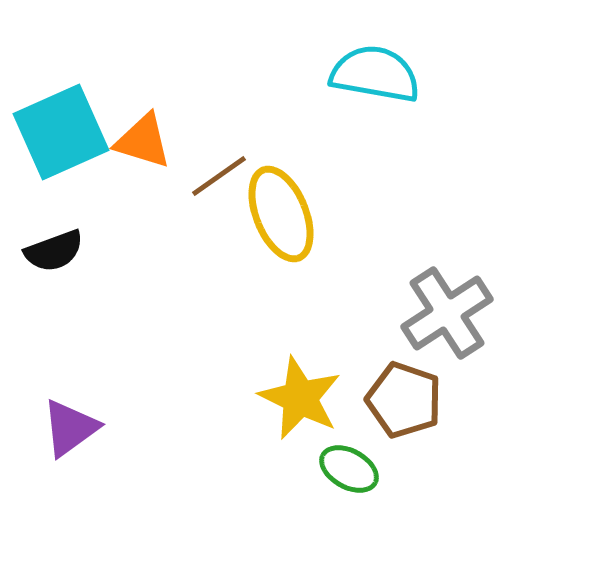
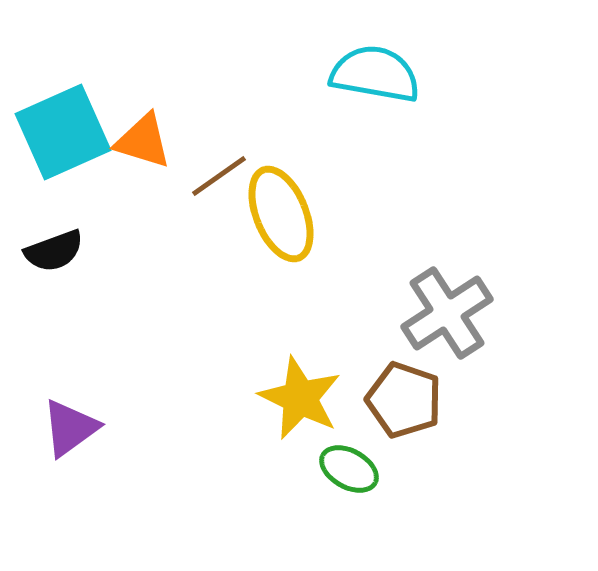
cyan square: moved 2 px right
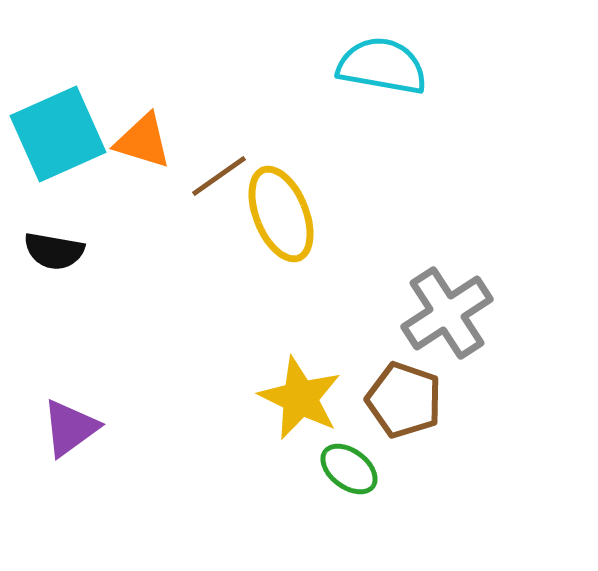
cyan semicircle: moved 7 px right, 8 px up
cyan square: moved 5 px left, 2 px down
black semicircle: rotated 30 degrees clockwise
green ellipse: rotated 8 degrees clockwise
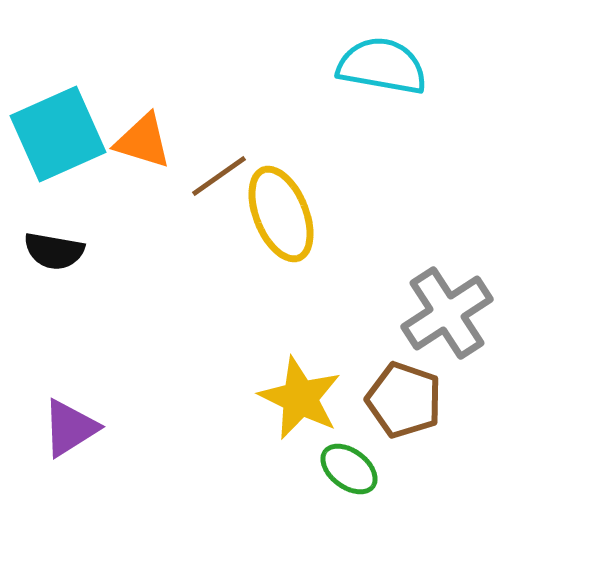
purple triangle: rotated 4 degrees clockwise
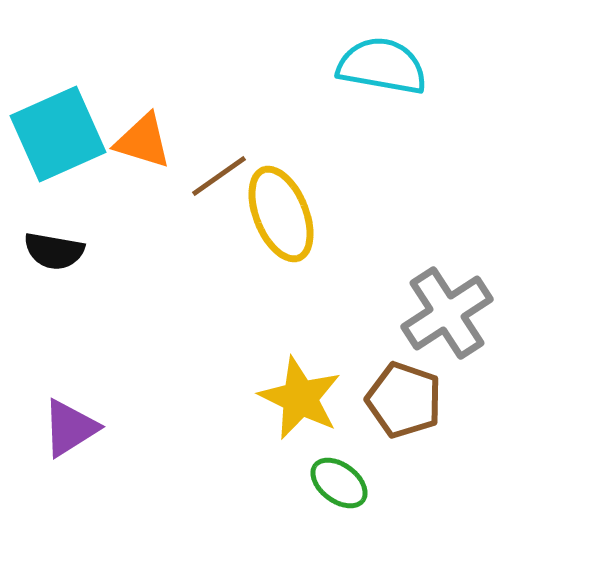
green ellipse: moved 10 px left, 14 px down
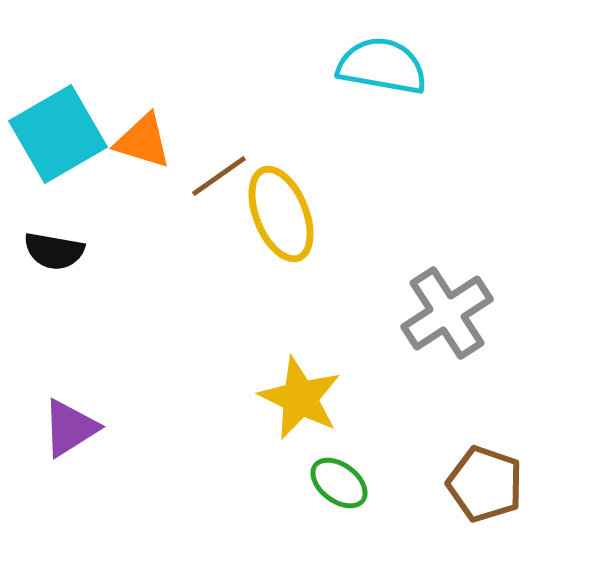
cyan square: rotated 6 degrees counterclockwise
brown pentagon: moved 81 px right, 84 px down
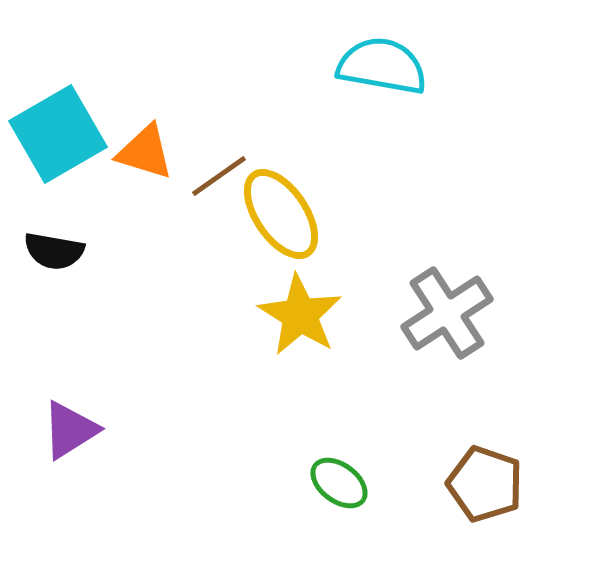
orange triangle: moved 2 px right, 11 px down
yellow ellipse: rotated 12 degrees counterclockwise
yellow star: moved 83 px up; rotated 6 degrees clockwise
purple triangle: moved 2 px down
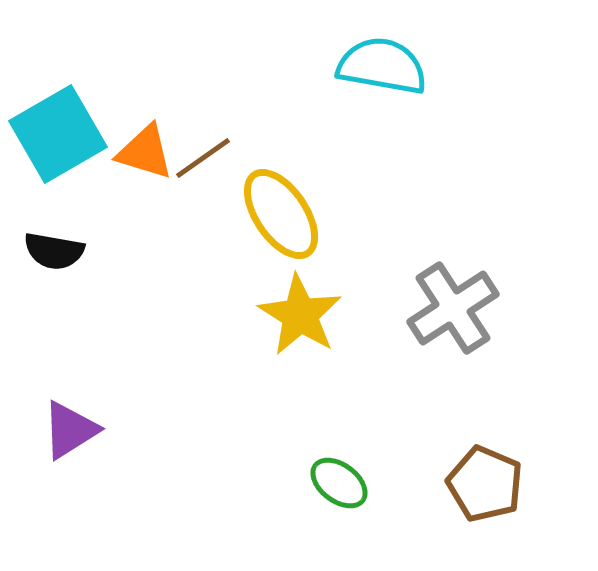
brown line: moved 16 px left, 18 px up
gray cross: moved 6 px right, 5 px up
brown pentagon: rotated 4 degrees clockwise
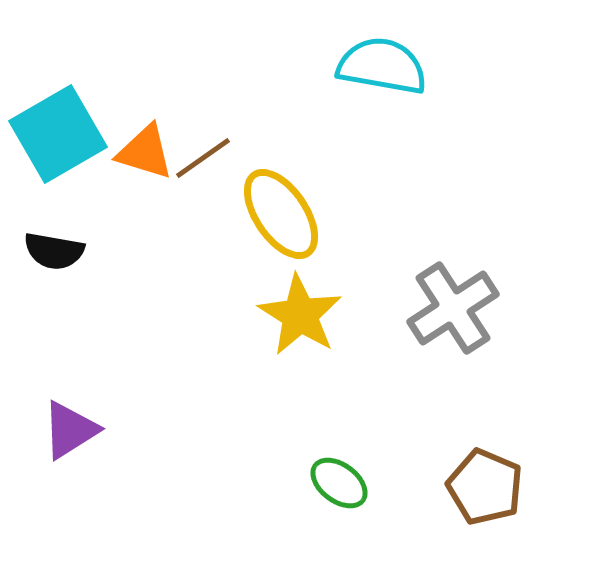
brown pentagon: moved 3 px down
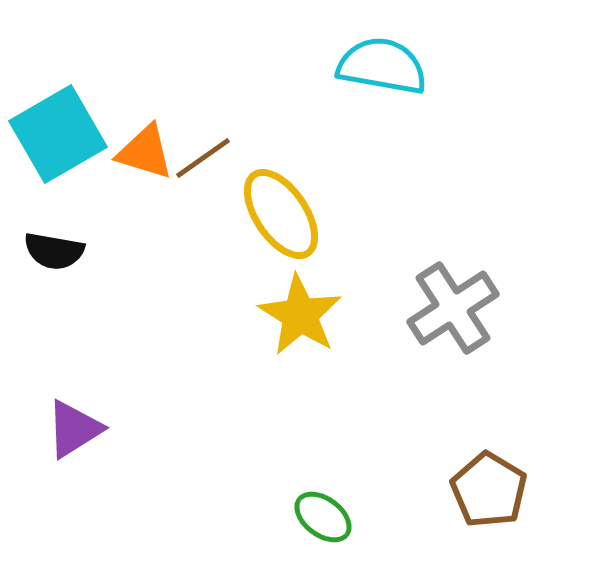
purple triangle: moved 4 px right, 1 px up
green ellipse: moved 16 px left, 34 px down
brown pentagon: moved 4 px right, 3 px down; rotated 8 degrees clockwise
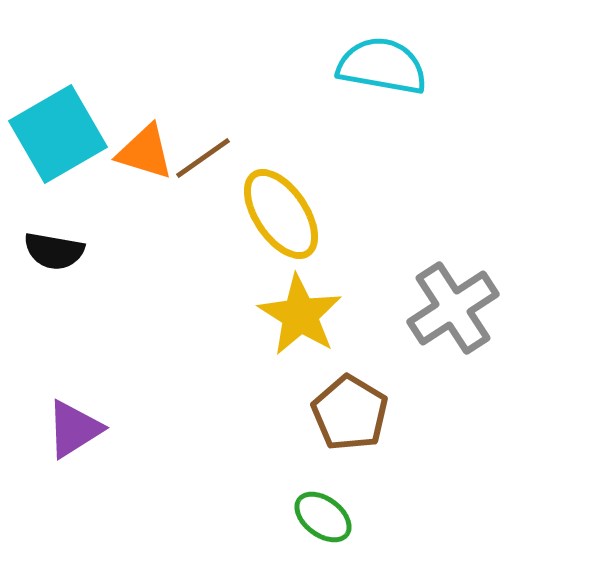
brown pentagon: moved 139 px left, 77 px up
